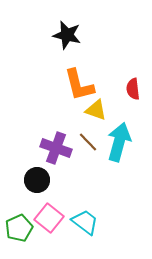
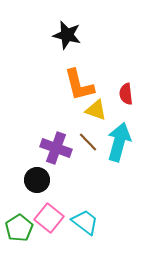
red semicircle: moved 7 px left, 5 px down
green pentagon: rotated 8 degrees counterclockwise
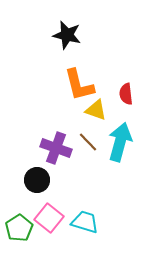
cyan arrow: moved 1 px right
cyan trapezoid: rotated 20 degrees counterclockwise
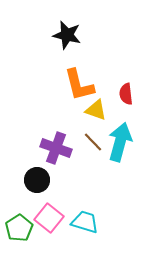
brown line: moved 5 px right
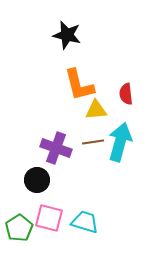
yellow triangle: rotated 25 degrees counterclockwise
brown line: rotated 55 degrees counterclockwise
pink square: rotated 24 degrees counterclockwise
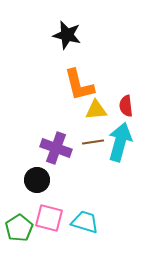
red semicircle: moved 12 px down
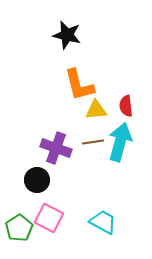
pink square: rotated 12 degrees clockwise
cyan trapezoid: moved 18 px right; rotated 12 degrees clockwise
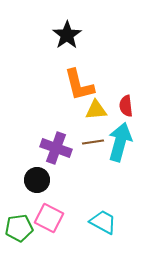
black star: rotated 24 degrees clockwise
green pentagon: rotated 24 degrees clockwise
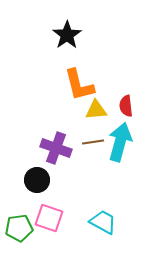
pink square: rotated 8 degrees counterclockwise
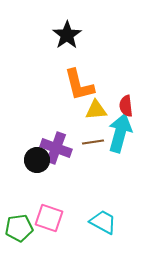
cyan arrow: moved 9 px up
black circle: moved 20 px up
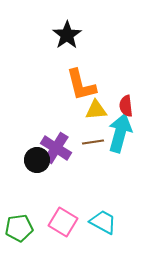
orange L-shape: moved 2 px right
purple cross: rotated 12 degrees clockwise
pink square: moved 14 px right, 4 px down; rotated 12 degrees clockwise
